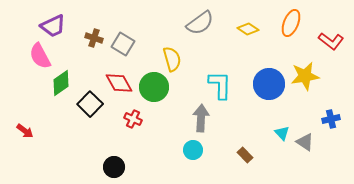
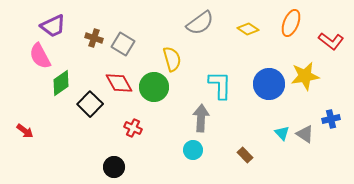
red cross: moved 9 px down
gray triangle: moved 8 px up
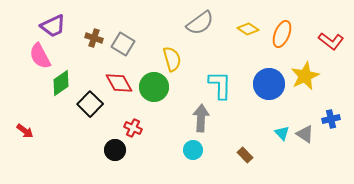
orange ellipse: moved 9 px left, 11 px down
yellow star: rotated 16 degrees counterclockwise
black circle: moved 1 px right, 17 px up
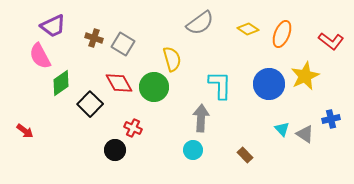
cyan triangle: moved 4 px up
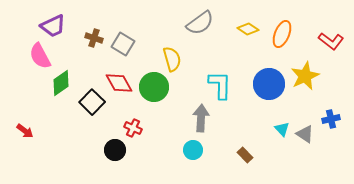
black square: moved 2 px right, 2 px up
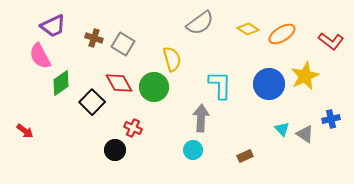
orange ellipse: rotated 36 degrees clockwise
brown rectangle: moved 1 px down; rotated 70 degrees counterclockwise
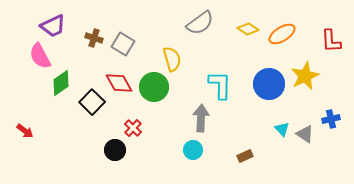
red L-shape: rotated 50 degrees clockwise
red cross: rotated 18 degrees clockwise
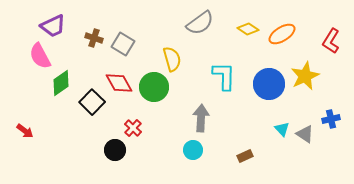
red L-shape: rotated 35 degrees clockwise
cyan L-shape: moved 4 px right, 9 px up
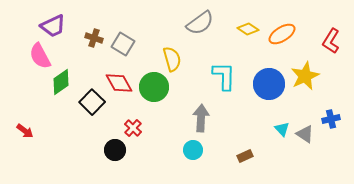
green diamond: moved 1 px up
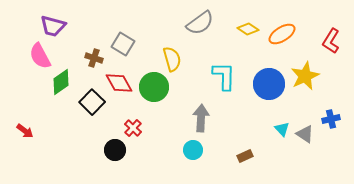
purple trapezoid: rotated 40 degrees clockwise
brown cross: moved 20 px down
